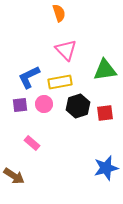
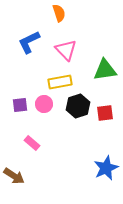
blue L-shape: moved 35 px up
blue star: rotated 10 degrees counterclockwise
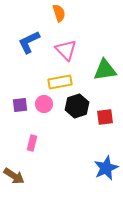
black hexagon: moved 1 px left
red square: moved 4 px down
pink rectangle: rotated 63 degrees clockwise
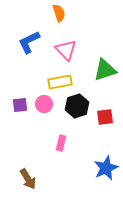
green triangle: rotated 10 degrees counterclockwise
pink rectangle: moved 29 px right
brown arrow: moved 14 px right, 3 px down; rotated 25 degrees clockwise
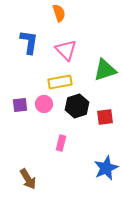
blue L-shape: rotated 125 degrees clockwise
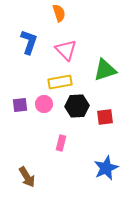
blue L-shape: rotated 10 degrees clockwise
black hexagon: rotated 15 degrees clockwise
brown arrow: moved 1 px left, 2 px up
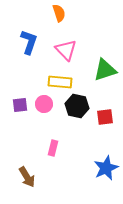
yellow rectangle: rotated 15 degrees clockwise
black hexagon: rotated 15 degrees clockwise
pink rectangle: moved 8 px left, 5 px down
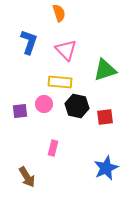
purple square: moved 6 px down
